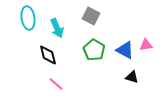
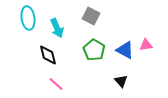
black triangle: moved 11 px left, 4 px down; rotated 32 degrees clockwise
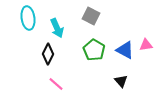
black diamond: moved 1 px up; rotated 40 degrees clockwise
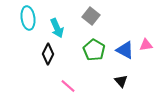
gray square: rotated 12 degrees clockwise
pink line: moved 12 px right, 2 px down
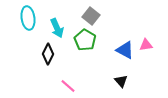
green pentagon: moved 9 px left, 10 px up
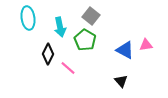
cyan arrow: moved 3 px right, 1 px up; rotated 12 degrees clockwise
pink line: moved 18 px up
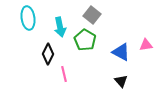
gray square: moved 1 px right, 1 px up
blue triangle: moved 4 px left, 2 px down
pink line: moved 4 px left, 6 px down; rotated 35 degrees clockwise
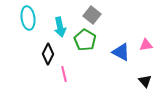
black triangle: moved 24 px right
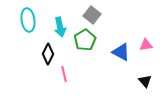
cyan ellipse: moved 2 px down
green pentagon: rotated 10 degrees clockwise
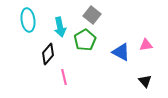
black diamond: rotated 15 degrees clockwise
pink line: moved 3 px down
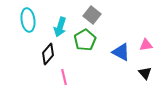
cyan arrow: rotated 30 degrees clockwise
black triangle: moved 8 px up
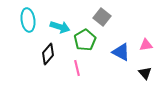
gray square: moved 10 px right, 2 px down
cyan arrow: rotated 90 degrees counterclockwise
pink line: moved 13 px right, 9 px up
